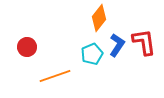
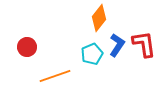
red L-shape: moved 2 px down
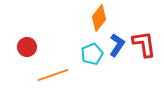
orange line: moved 2 px left, 1 px up
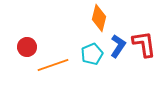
orange diamond: rotated 24 degrees counterclockwise
blue L-shape: moved 1 px right, 1 px down
orange line: moved 10 px up
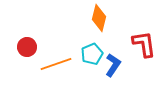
blue L-shape: moved 5 px left, 19 px down
orange line: moved 3 px right, 1 px up
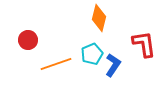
red circle: moved 1 px right, 7 px up
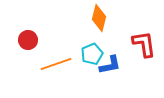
blue L-shape: moved 3 px left; rotated 45 degrees clockwise
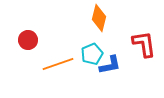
orange line: moved 2 px right
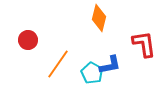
cyan pentagon: moved 19 px down; rotated 20 degrees counterclockwise
orange line: rotated 36 degrees counterclockwise
